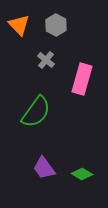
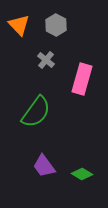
purple trapezoid: moved 2 px up
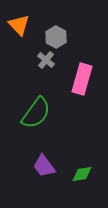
gray hexagon: moved 12 px down
green semicircle: moved 1 px down
green diamond: rotated 40 degrees counterclockwise
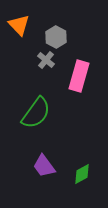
pink rectangle: moved 3 px left, 3 px up
green diamond: rotated 20 degrees counterclockwise
